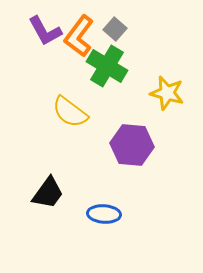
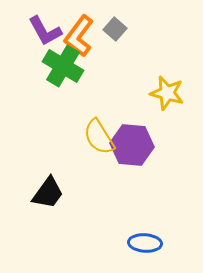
green cross: moved 44 px left
yellow semicircle: moved 29 px right, 25 px down; rotated 21 degrees clockwise
blue ellipse: moved 41 px right, 29 px down
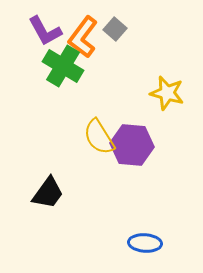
orange L-shape: moved 4 px right, 1 px down
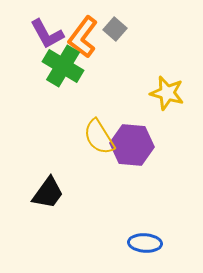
purple L-shape: moved 2 px right, 3 px down
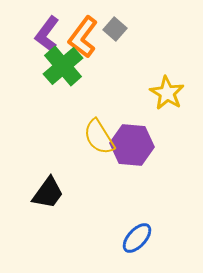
purple L-shape: rotated 66 degrees clockwise
green cross: rotated 18 degrees clockwise
yellow star: rotated 16 degrees clockwise
blue ellipse: moved 8 px left, 5 px up; rotated 52 degrees counterclockwise
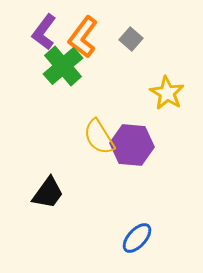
gray square: moved 16 px right, 10 px down
purple L-shape: moved 3 px left, 2 px up
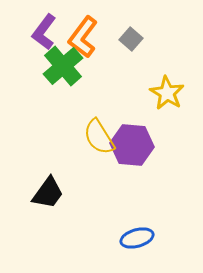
blue ellipse: rotated 32 degrees clockwise
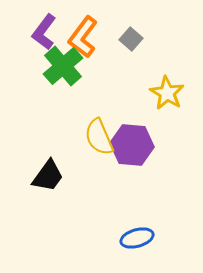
yellow semicircle: rotated 9 degrees clockwise
black trapezoid: moved 17 px up
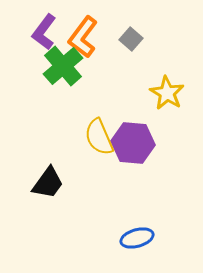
purple hexagon: moved 1 px right, 2 px up
black trapezoid: moved 7 px down
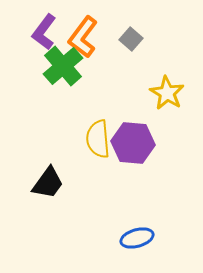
yellow semicircle: moved 1 px left, 2 px down; rotated 18 degrees clockwise
